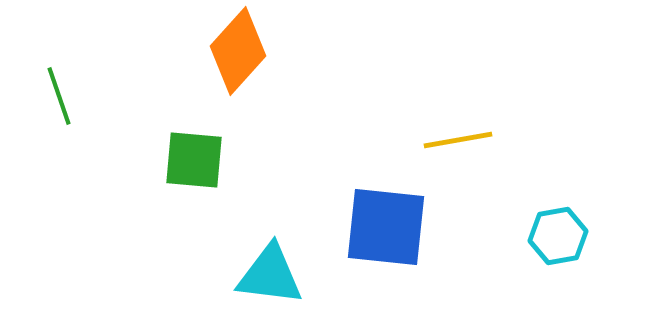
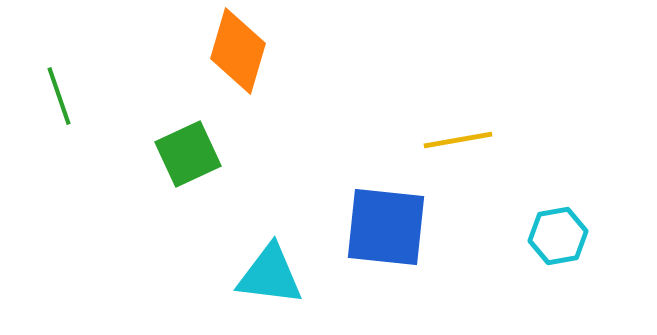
orange diamond: rotated 26 degrees counterclockwise
green square: moved 6 px left, 6 px up; rotated 30 degrees counterclockwise
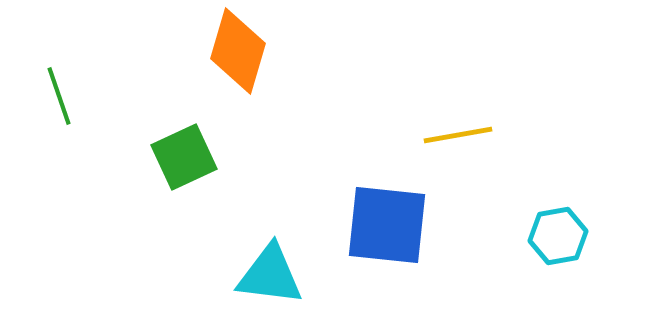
yellow line: moved 5 px up
green square: moved 4 px left, 3 px down
blue square: moved 1 px right, 2 px up
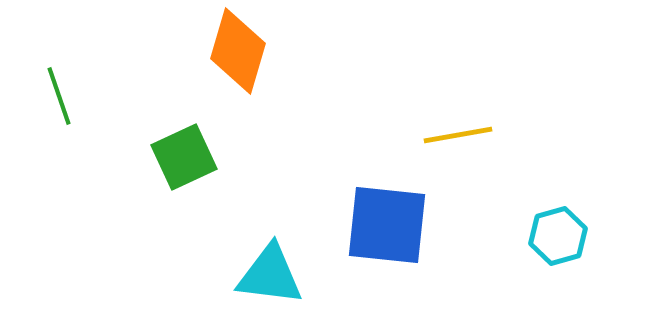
cyan hexagon: rotated 6 degrees counterclockwise
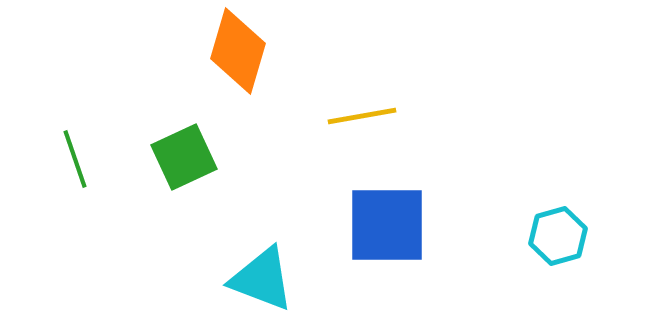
green line: moved 16 px right, 63 px down
yellow line: moved 96 px left, 19 px up
blue square: rotated 6 degrees counterclockwise
cyan triangle: moved 8 px left, 4 px down; rotated 14 degrees clockwise
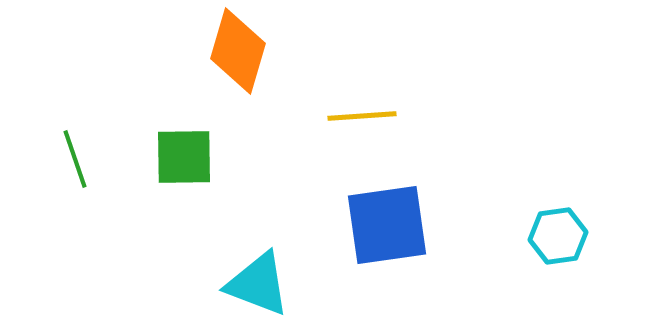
yellow line: rotated 6 degrees clockwise
green square: rotated 24 degrees clockwise
blue square: rotated 8 degrees counterclockwise
cyan hexagon: rotated 8 degrees clockwise
cyan triangle: moved 4 px left, 5 px down
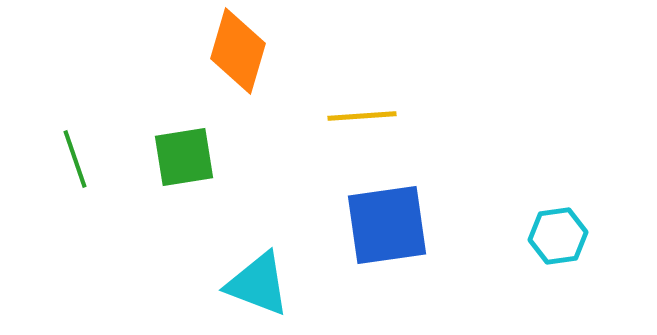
green square: rotated 8 degrees counterclockwise
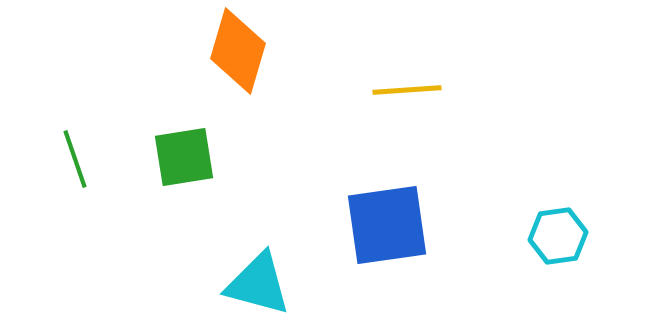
yellow line: moved 45 px right, 26 px up
cyan triangle: rotated 6 degrees counterclockwise
